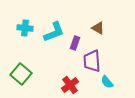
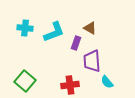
brown triangle: moved 8 px left
purple rectangle: moved 1 px right
green square: moved 4 px right, 7 px down
red cross: rotated 30 degrees clockwise
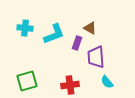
cyan L-shape: moved 2 px down
purple rectangle: moved 1 px right
purple trapezoid: moved 4 px right, 4 px up
green square: moved 2 px right; rotated 35 degrees clockwise
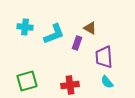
cyan cross: moved 1 px up
purple trapezoid: moved 8 px right
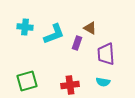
purple trapezoid: moved 2 px right, 3 px up
cyan semicircle: moved 4 px left; rotated 40 degrees counterclockwise
